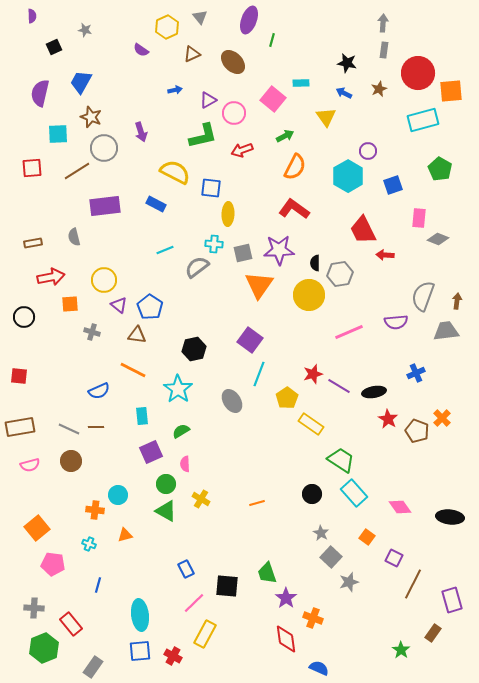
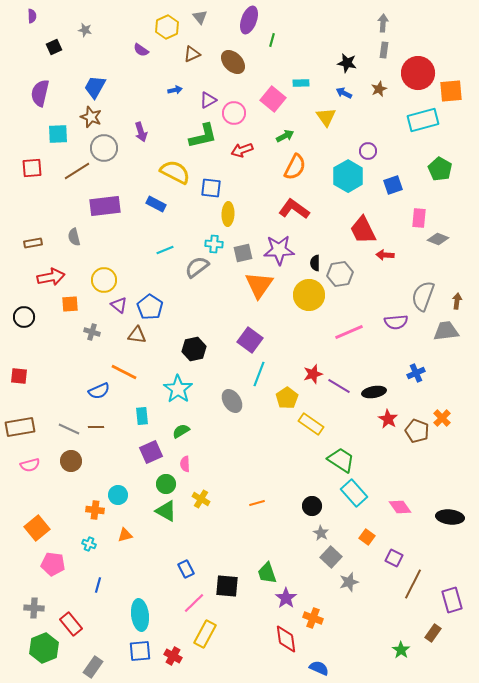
blue trapezoid at (81, 82): moved 14 px right, 5 px down
orange line at (133, 370): moved 9 px left, 2 px down
black circle at (312, 494): moved 12 px down
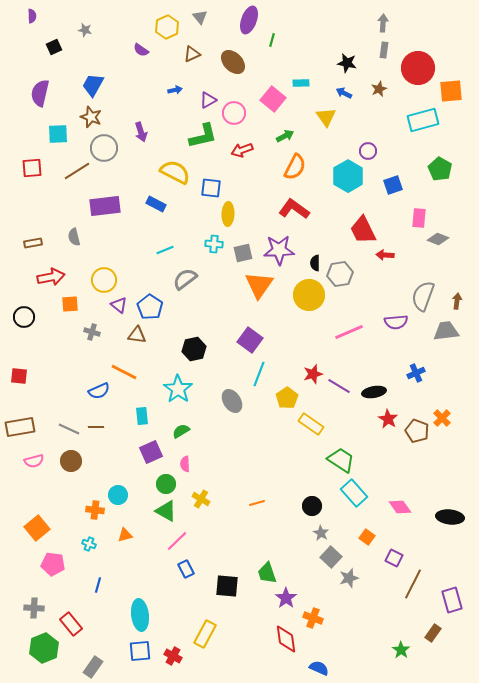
red circle at (418, 73): moved 5 px up
blue trapezoid at (95, 87): moved 2 px left, 2 px up
gray semicircle at (197, 267): moved 12 px left, 12 px down
pink semicircle at (30, 465): moved 4 px right, 4 px up
gray star at (349, 582): moved 4 px up
pink line at (194, 603): moved 17 px left, 62 px up
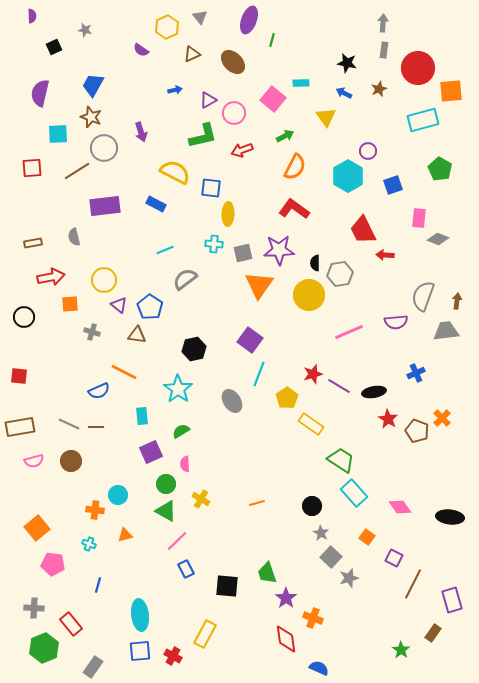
gray line at (69, 429): moved 5 px up
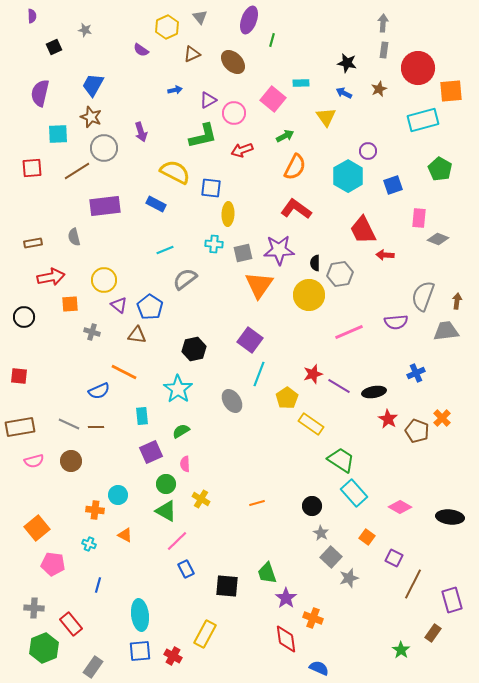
red L-shape at (294, 209): moved 2 px right
pink diamond at (400, 507): rotated 25 degrees counterclockwise
orange triangle at (125, 535): rotated 42 degrees clockwise
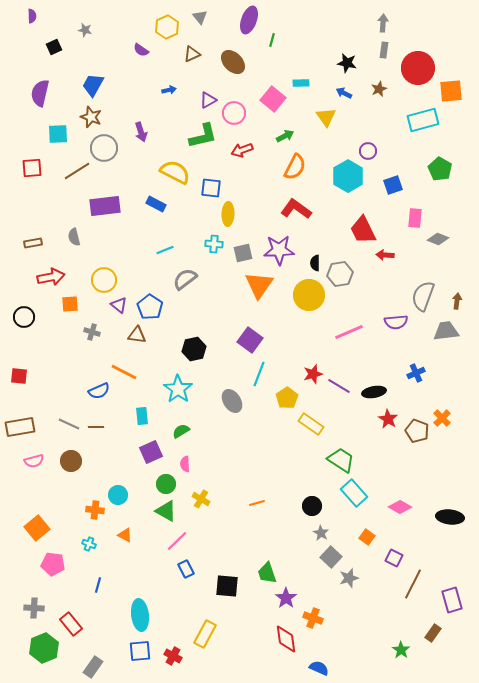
blue arrow at (175, 90): moved 6 px left
pink rectangle at (419, 218): moved 4 px left
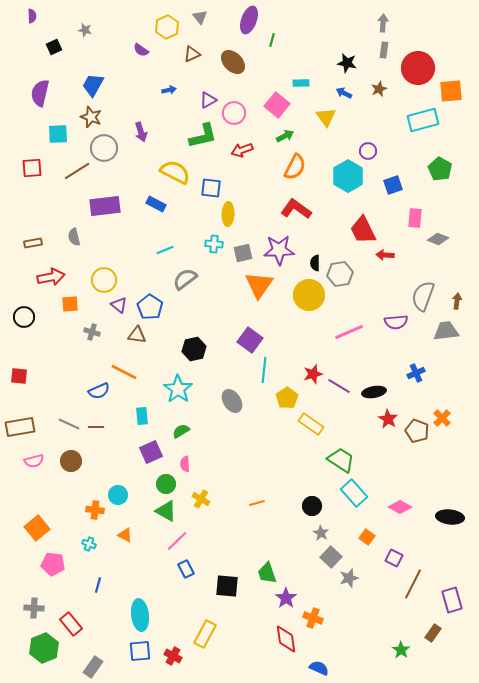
pink square at (273, 99): moved 4 px right, 6 px down
cyan line at (259, 374): moved 5 px right, 4 px up; rotated 15 degrees counterclockwise
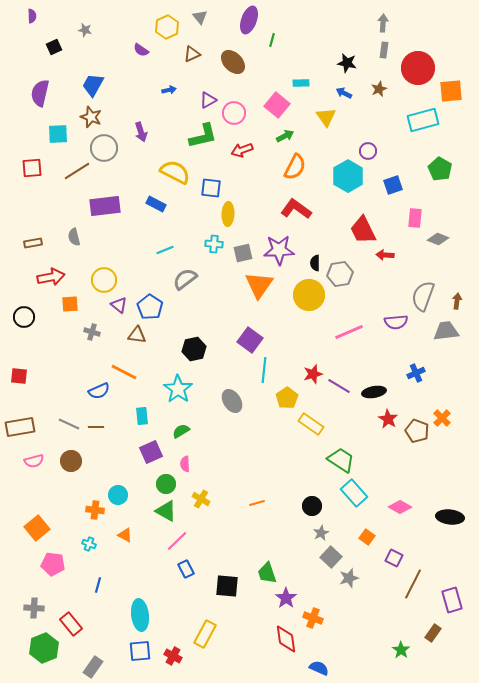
gray star at (321, 533): rotated 14 degrees clockwise
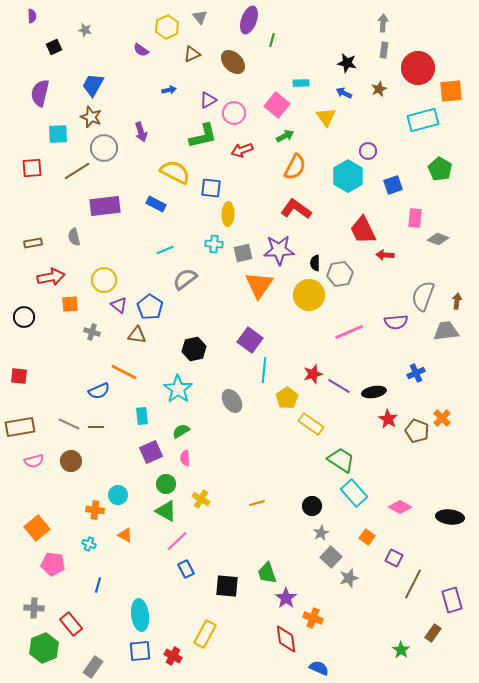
pink semicircle at (185, 464): moved 6 px up
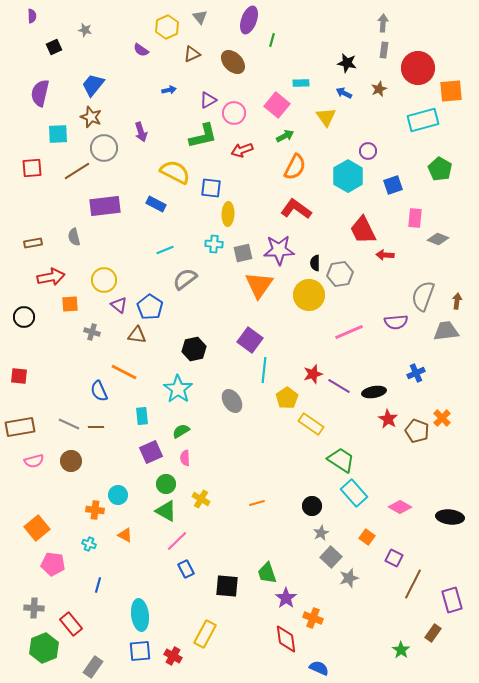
blue trapezoid at (93, 85): rotated 10 degrees clockwise
blue semicircle at (99, 391): rotated 90 degrees clockwise
